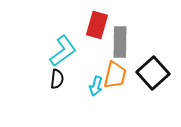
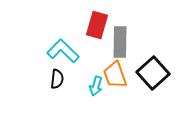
cyan L-shape: rotated 100 degrees counterclockwise
orange trapezoid: rotated 148 degrees clockwise
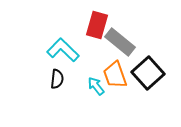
gray rectangle: rotated 52 degrees counterclockwise
cyan L-shape: moved 1 px up
black square: moved 5 px left
cyan arrow: rotated 126 degrees clockwise
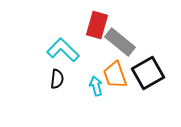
black square: rotated 12 degrees clockwise
cyan arrow: rotated 24 degrees clockwise
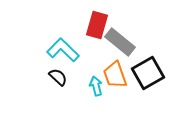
black semicircle: moved 1 px right, 2 px up; rotated 54 degrees counterclockwise
